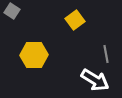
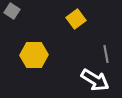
yellow square: moved 1 px right, 1 px up
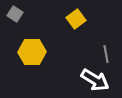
gray square: moved 3 px right, 3 px down
yellow hexagon: moved 2 px left, 3 px up
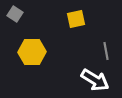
yellow square: rotated 24 degrees clockwise
gray line: moved 3 px up
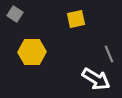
gray line: moved 3 px right, 3 px down; rotated 12 degrees counterclockwise
white arrow: moved 1 px right, 1 px up
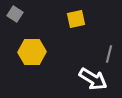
gray line: rotated 36 degrees clockwise
white arrow: moved 3 px left
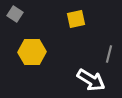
white arrow: moved 2 px left, 1 px down
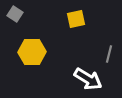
white arrow: moved 3 px left, 1 px up
